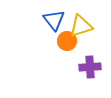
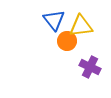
yellow triangle: rotated 10 degrees clockwise
purple cross: rotated 30 degrees clockwise
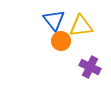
orange circle: moved 6 px left
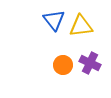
orange circle: moved 2 px right, 24 px down
purple cross: moved 4 px up
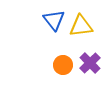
purple cross: rotated 20 degrees clockwise
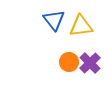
orange circle: moved 6 px right, 3 px up
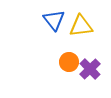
purple cross: moved 6 px down
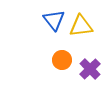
orange circle: moved 7 px left, 2 px up
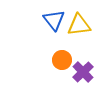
yellow triangle: moved 2 px left, 1 px up
purple cross: moved 7 px left, 3 px down
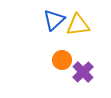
blue triangle: rotated 25 degrees clockwise
yellow triangle: moved 1 px left
